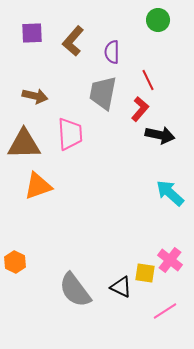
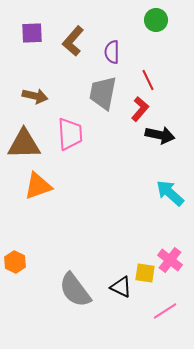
green circle: moved 2 px left
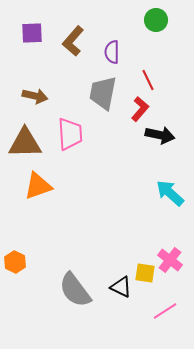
brown triangle: moved 1 px right, 1 px up
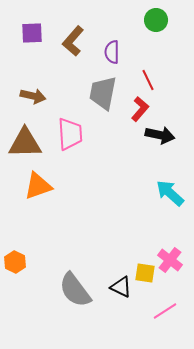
brown arrow: moved 2 px left
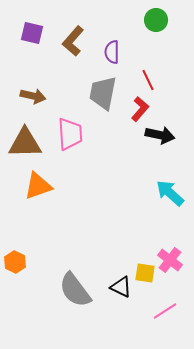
purple square: rotated 15 degrees clockwise
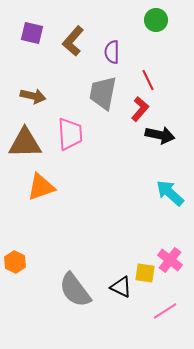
orange triangle: moved 3 px right, 1 px down
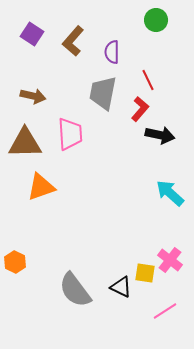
purple square: moved 1 px down; rotated 20 degrees clockwise
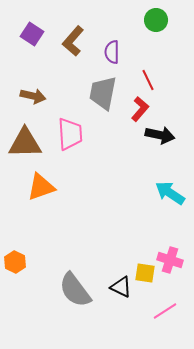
cyan arrow: rotated 8 degrees counterclockwise
pink cross: rotated 20 degrees counterclockwise
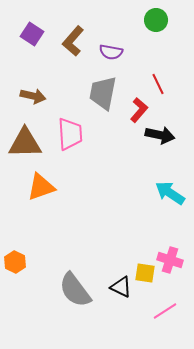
purple semicircle: moved 1 px left; rotated 80 degrees counterclockwise
red line: moved 10 px right, 4 px down
red L-shape: moved 1 px left, 1 px down
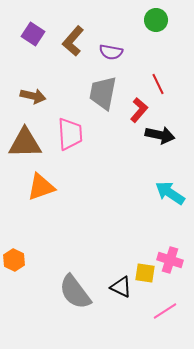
purple square: moved 1 px right
orange hexagon: moved 1 px left, 2 px up
gray semicircle: moved 2 px down
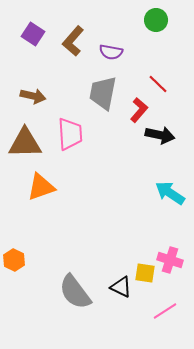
red line: rotated 20 degrees counterclockwise
